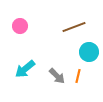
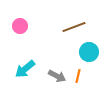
gray arrow: rotated 18 degrees counterclockwise
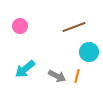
orange line: moved 1 px left
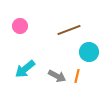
brown line: moved 5 px left, 3 px down
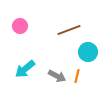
cyan circle: moved 1 px left
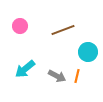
brown line: moved 6 px left
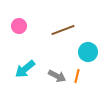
pink circle: moved 1 px left
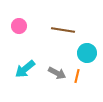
brown line: rotated 30 degrees clockwise
cyan circle: moved 1 px left, 1 px down
gray arrow: moved 3 px up
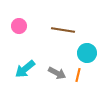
orange line: moved 1 px right, 1 px up
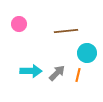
pink circle: moved 2 px up
brown line: moved 3 px right, 1 px down; rotated 15 degrees counterclockwise
cyan arrow: moved 6 px right, 2 px down; rotated 140 degrees counterclockwise
gray arrow: rotated 72 degrees counterclockwise
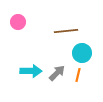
pink circle: moved 1 px left, 2 px up
cyan circle: moved 5 px left
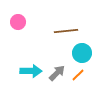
orange line: rotated 32 degrees clockwise
